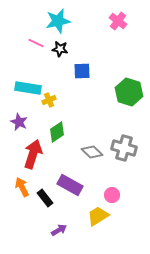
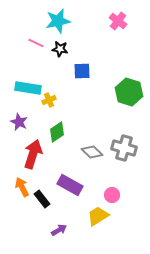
black rectangle: moved 3 px left, 1 px down
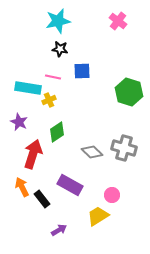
pink line: moved 17 px right, 34 px down; rotated 14 degrees counterclockwise
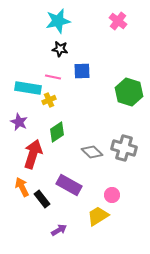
purple rectangle: moved 1 px left
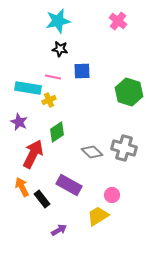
red arrow: rotated 8 degrees clockwise
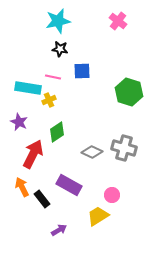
gray diamond: rotated 20 degrees counterclockwise
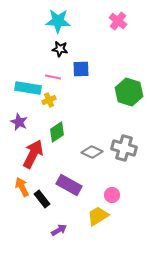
cyan star: rotated 15 degrees clockwise
blue square: moved 1 px left, 2 px up
